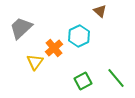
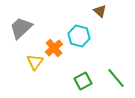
cyan hexagon: rotated 20 degrees counterclockwise
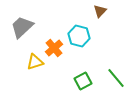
brown triangle: rotated 32 degrees clockwise
gray trapezoid: moved 1 px right, 1 px up
yellow triangle: rotated 36 degrees clockwise
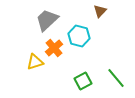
gray trapezoid: moved 25 px right, 7 px up
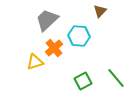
cyan hexagon: rotated 10 degrees counterclockwise
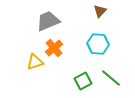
gray trapezoid: moved 1 px right, 1 px down; rotated 20 degrees clockwise
cyan hexagon: moved 19 px right, 8 px down
green line: moved 5 px left; rotated 10 degrees counterclockwise
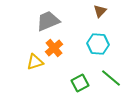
green square: moved 3 px left, 2 px down
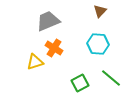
orange cross: rotated 18 degrees counterclockwise
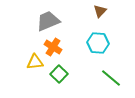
cyan hexagon: moved 1 px up
orange cross: moved 1 px left, 1 px up
yellow triangle: rotated 12 degrees clockwise
green square: moved 21 px left, 9 px up; rotated 18 degrees counterclockwise
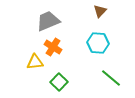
green square: moved 8 px down
